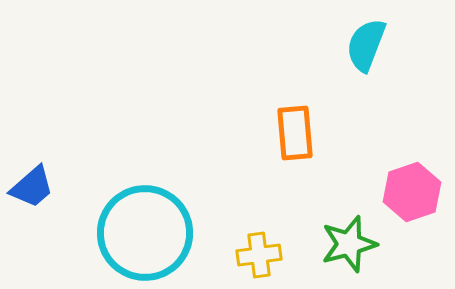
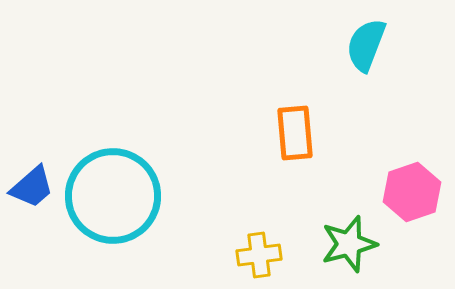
cyan circle: moved 32 px left, 37 px up
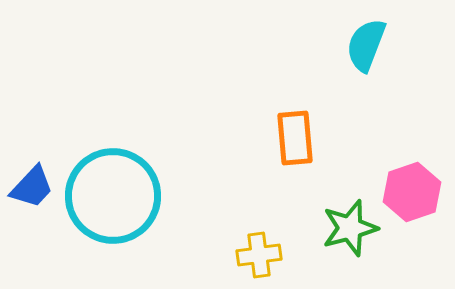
orange rectangle: moved 5 px down
blue trapezoid: rotated 6 degrees counterclockwise
green star: moved 1 px right, 16 px up
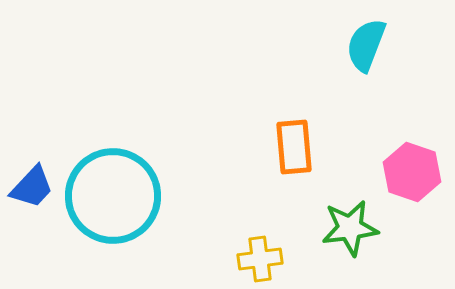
orange rectangle: moved 1 px left, 9 px down
pink hexagon: moved 20 px up; rotated 22 degrees counterclockwise
green star: rotated 8 degrees clockwise
yellow cross: moved 1 px right, 4 px down
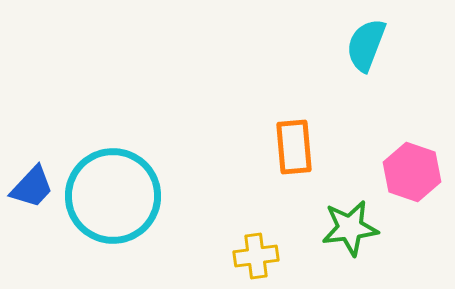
yellow cross: moved 4 px left, 3 px up
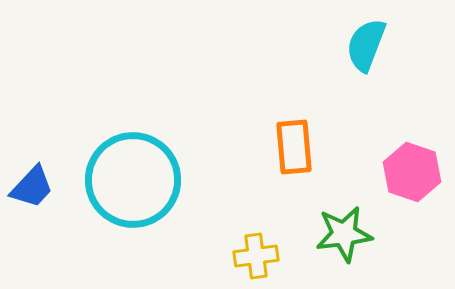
cyan circle: moved 20 px right, 16 px up
green star: moved 6 px left, 6 px down
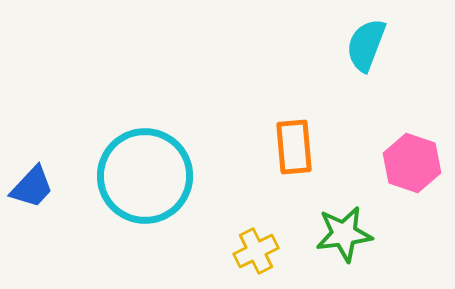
pink hexagon: moved 9 px up
cyan circle: moved 12 px right, 4 px up
yellow cross: moved 5 px up; rotated 18 degrees counterclockwise
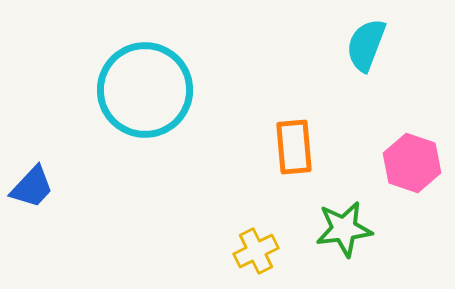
cyan circle: moved 86 px up
green star: moved 5 px up
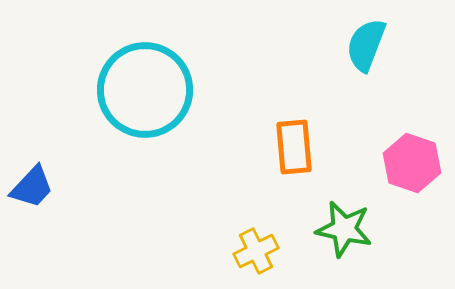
green star: rotated 20 degrees clockwise
